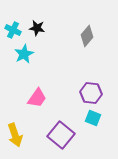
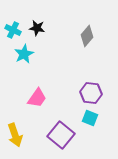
cyan square: moved 3 px left
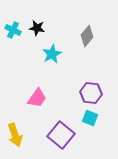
cyan star: moved 28 px right
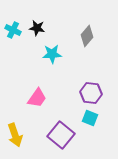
cyan star: rotated 24 degrees clockwise
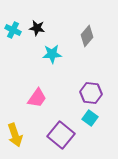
cyan square: rotated 14 degrees clockwise
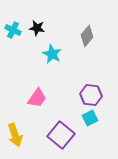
cyan star: rotated 30 degrees clockwise
purple hexagon: moved 2 px down
cyan square: rotated 28 degrees clockwise
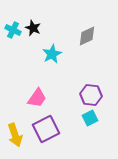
black star: moved 4 px left; rotated 14 degrees clockwise
gray diamond: rotated 25 degrees clockwise
cyan star: rotated 18 degrees clockwise
purple square: moved 15 px left, 6 px up; rotated 24 degrees clockwise
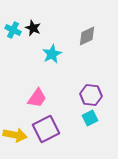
yellow arrow: rotated 60 degrees counterclockwise
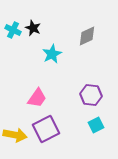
cyan square: moved 6 px right, 7 px down
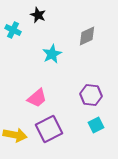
black star: moved 5 px right, 13 px up
pink trapezoid: rotated 15 degrees clockwise
purple square: moved 3 px right
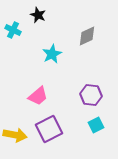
pink trapezoid: moved 1 px right, 2 px up
